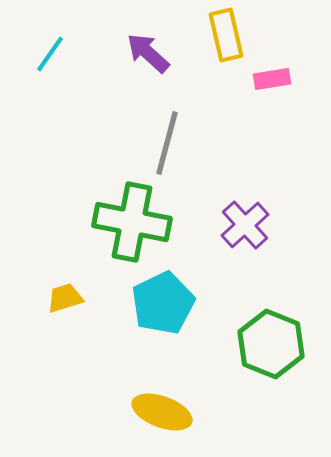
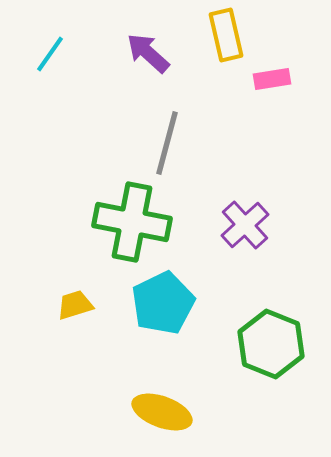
yellow trapezoid: moved 10 px right, 7 px down
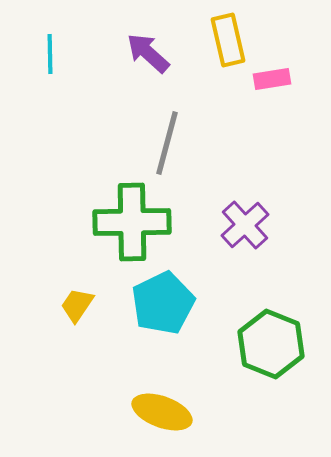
yellow rectangle: moved 2 px right, 5 px down
cyan line: rotated 36 degrees counterclockwise
green cross: rotated 12 degrees counterclockwise
yellow trapezoid: moved 2 px right; rotated 39 degrees counterclockwise
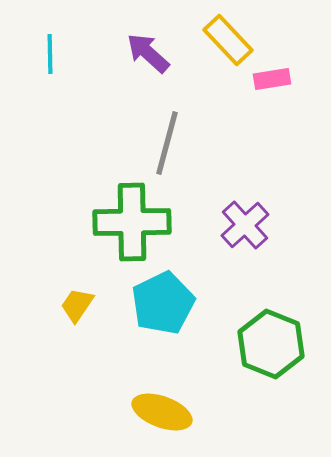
yellow rectangle: rotated 30 degrees counterclockwise
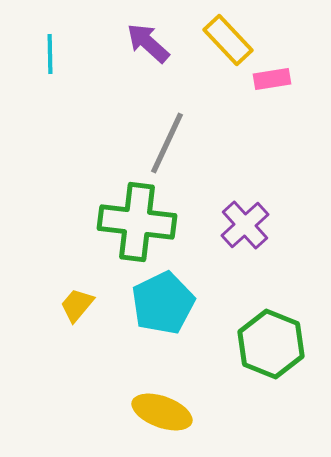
purple arrow: moved 10 px up
gray line: rotated 10 degrees clockwise
green cross: moved 5 px right; rotated 8 degrees clockwise
yellow trapezoid: rotated 6 degrees clockwise
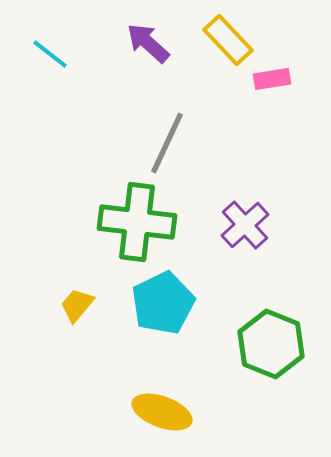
cyan line: rotated 51 degrees counterclockwise
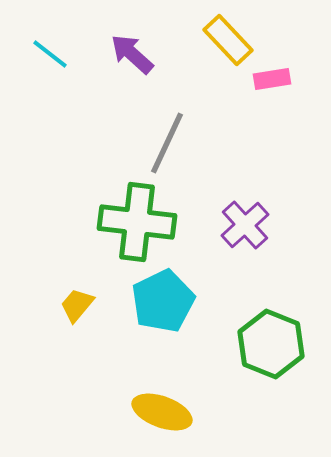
purple arrow: moved 16 px left, 11 px down
cyan pentagon: moved 2 px up
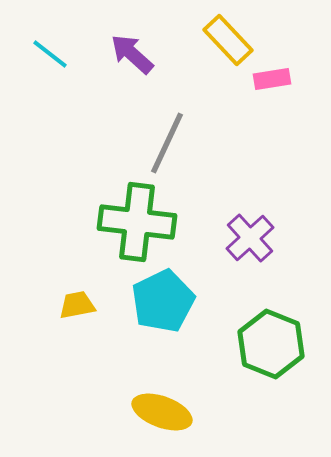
purple cross: moved 5 px right, 13 px down
yellow trapezoid: rotated 39 degrees clockwise
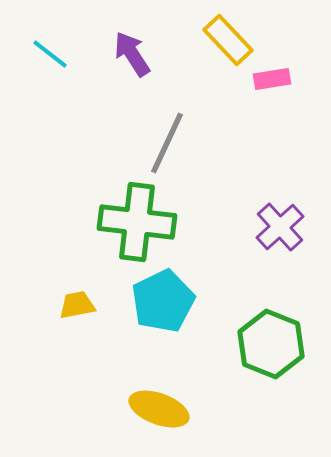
purple arrow: rotated 15 degrees clockwise
purple cross: moved 30 px right, 11 px up
yellow ellipse: moved 3 px left, 3 px up
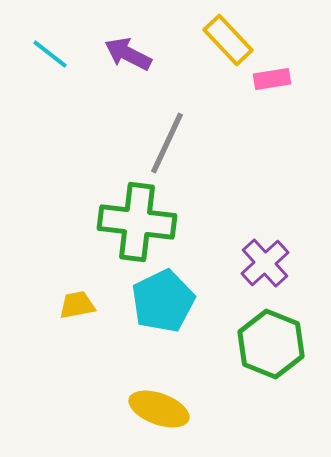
purple arrow: moved 4 px left; rotated 30 degrees counterclockwise
purple cross: moved 15 px left, 36 px down
